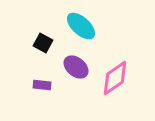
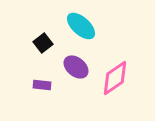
black square: rotated 24 degrees clockwise
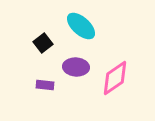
purple ellipse: rotated 35 degrees counterclockwise
purple rectangle: moved 3 px right
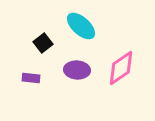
purple ellipse: moved 1 px right, 3 px down
pink diamond: moved 6 px right, 10 px up
purple rectangle: moved 14 px left, 7 px up
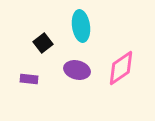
cyan ellipse: rotated 40 degrees clockwise
purple ellipse: rotated 10 degrees clockwise
purple rectangle: moved 2 px left, 1 px down
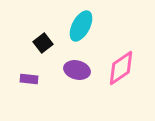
cyan ellipse: rotated 36 degrees clockwise
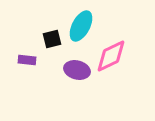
black square: moved 9 px right, 4 px up; rotated 24 degrees clockwise
pink diamond: moved 10 px left, 12 px up; rotated 9 degrees clockwise
purple rectangle: moved 2 px left, 19 px up
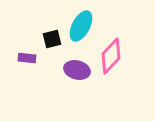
pink diamond: rotated 21 degrees counterclockwise
purple rectangle: moved 2 px up
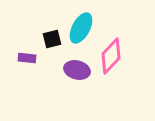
cyan ellipse: moved 2 px down
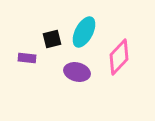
cyan ellipse: moved 3 px right, 4 px down
pink diamond: moved 8 px right, 1 px down
purple ellipse: moved 2 px down
